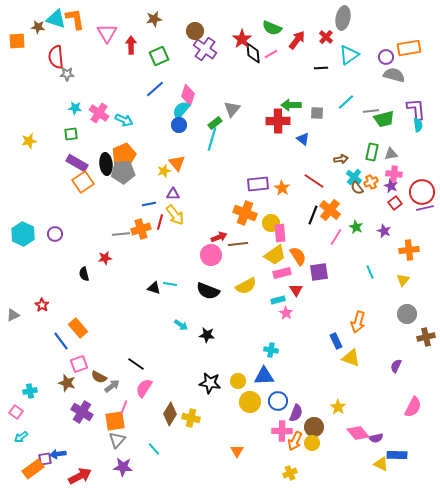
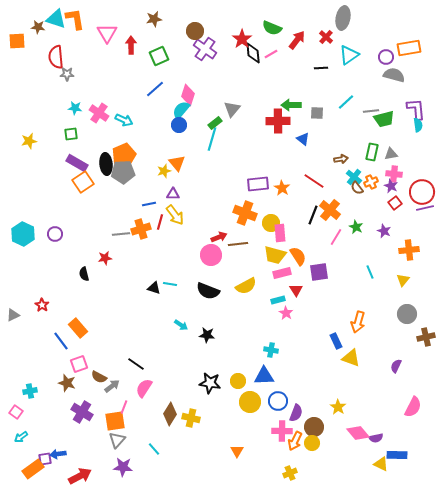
yellow trapezoid at (275, 255): rotated 50 degrees clockwise
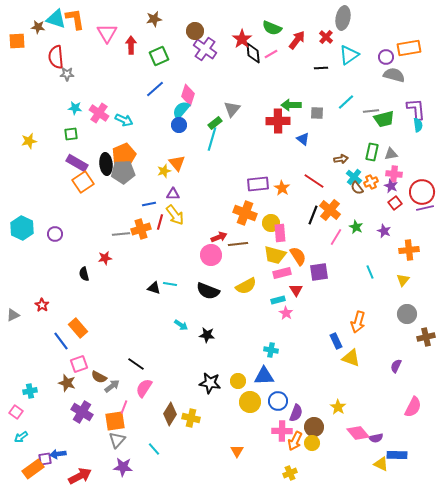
cyan hexagon at (23, 234): moved 1 px left, 6 px up
